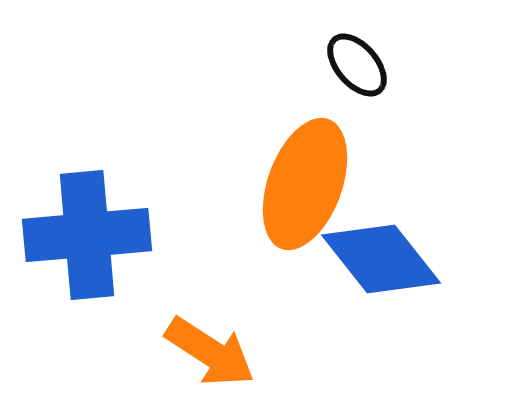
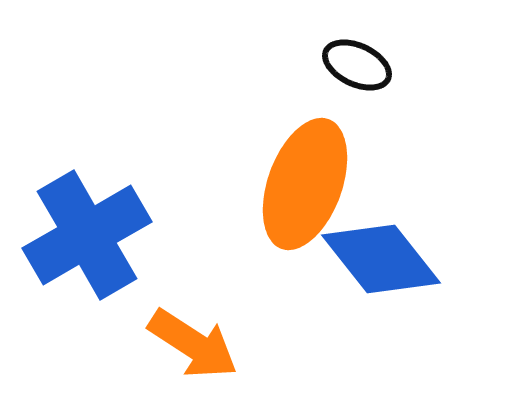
black ellipse: rotated 24 degrees counterclockwise
blue cross: rotated 25 degrees counterclockwise
orange arrow: moved 17 px left, 8 px up
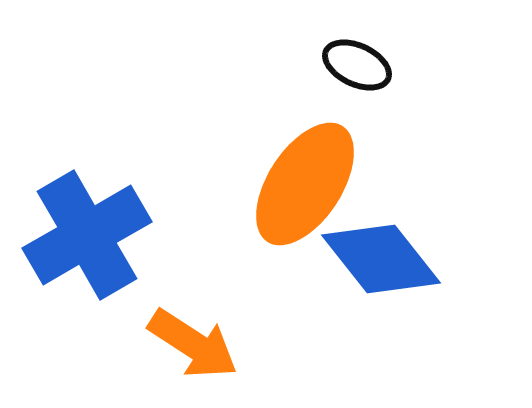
orange ellipse: rotated 13 degrees clockwise
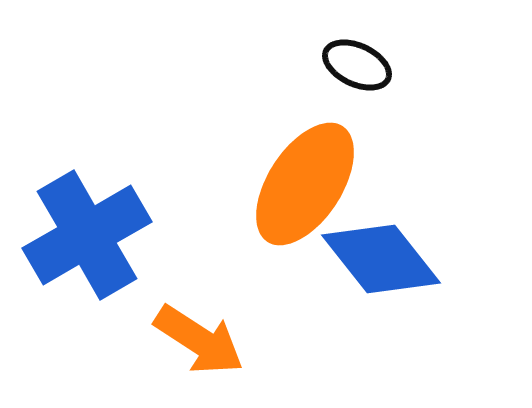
orange arrow: moved 6 px right, 4 px up
